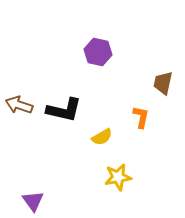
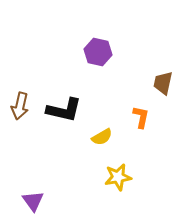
brown arrow: moved 1 px right, 1 px down; rotated 96 degrees counterclockwise
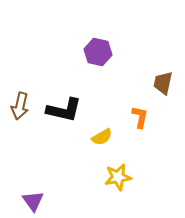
orange L-shape: moved 1 px left
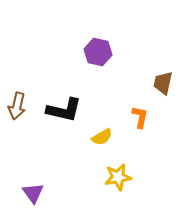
brown arrow: moved 3 px left
purple triangle: moved 8 px up
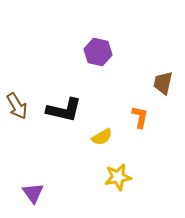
brown arrow: rotated 44 degrees counterclockwise
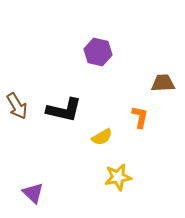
brown trapezoid: rotated 75 degrees clockwise
purple triangle: rotated 10 degrees counterclockwise
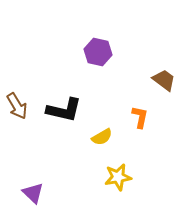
brown trapezoid: moved 1 px right, 3 px up; rotated 40 degrees clockwise
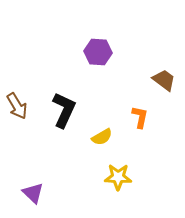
purple hexagon: rotated 8 degrees counterclockwise
black L-shape: rotated 78 degrees counterclockwise
yellow star: rotated 12 degrees clockwise
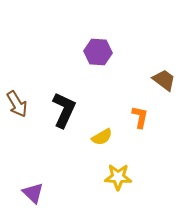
brown arrow: moved 2 px up
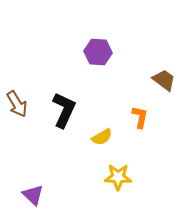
purple triangle: moved 2 px down
